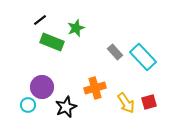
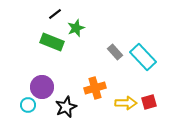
black line: moved 15 px right, 6 px up
yellow arrow: rotated 55 degrees counterclockwise
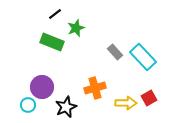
red square: moved 4 px up; rotated 14 degrees counterclockwise
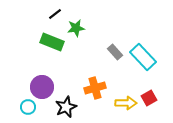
green star: rotated 12 degrees clockwise
cyan circle: moved 2 px down
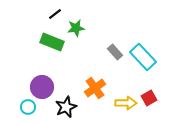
orange cross: rotated 20 degrees counterclockwise
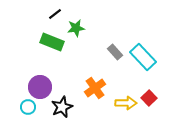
purple circle: moved 2 px left
red square: rotated 14 degrees counterclockwise
black star: moved 4 px left
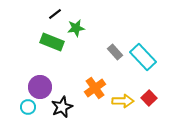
yellow arrow: moved 3 px left, 2 px up
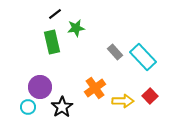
green rectangle: rotated 55 degrees clockwise
red square: moved 1 px right, 2 px up
black star: rotated 10 degrees counterclockwise
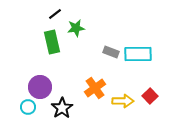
gray rectangle: moved 4 px left; rotated 28 degrees counterclockwise
cyan rectangle: moved 5 px left, 3 px up; rotated 48 degrees counterclockwise
black star: moved 1 px down
